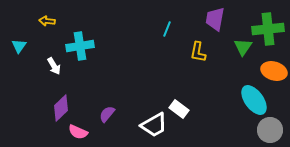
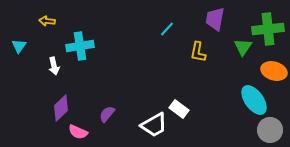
cyan line: rotated 21 degrees clockwise
white arrow: rotated 18 degrees clockwise
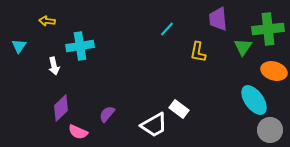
purple trapezoid: moved 3 px right; rotated 15 degrees counterclockwise
